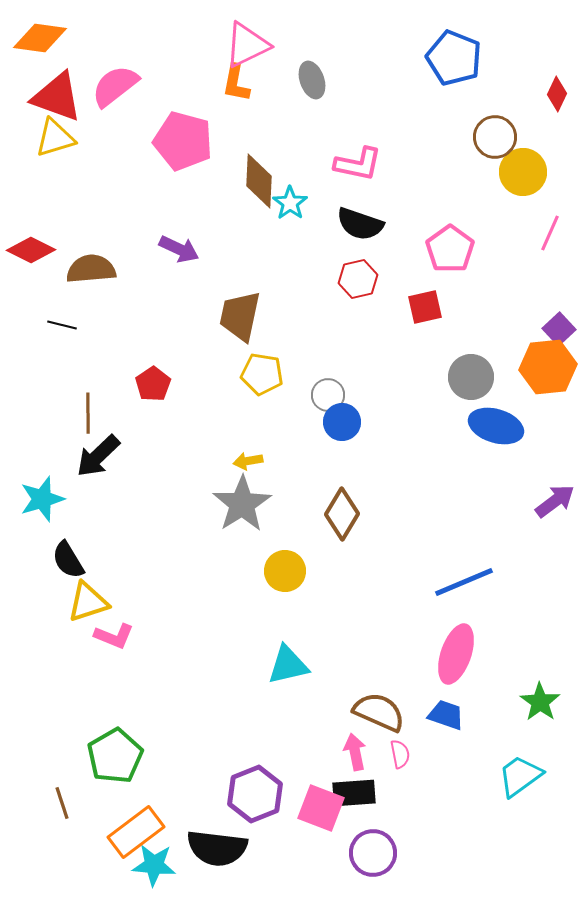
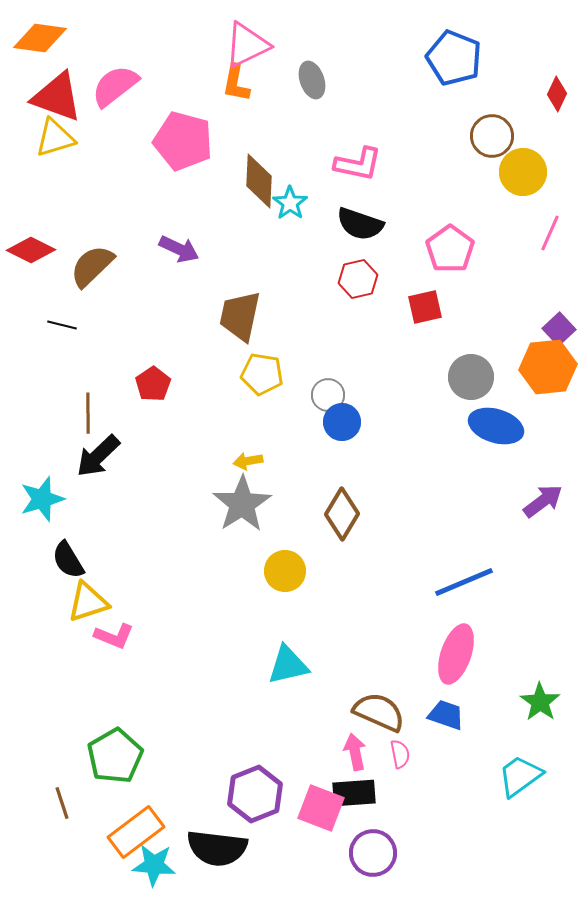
brown circle at (495, 137): moved 3 px left, 1 px up
brown semicircle at (91, 269): moved 1 px right, 3 px up; rotated 39 degrees counterclockwise
purple arrow at (555, 501): moved 12 px left
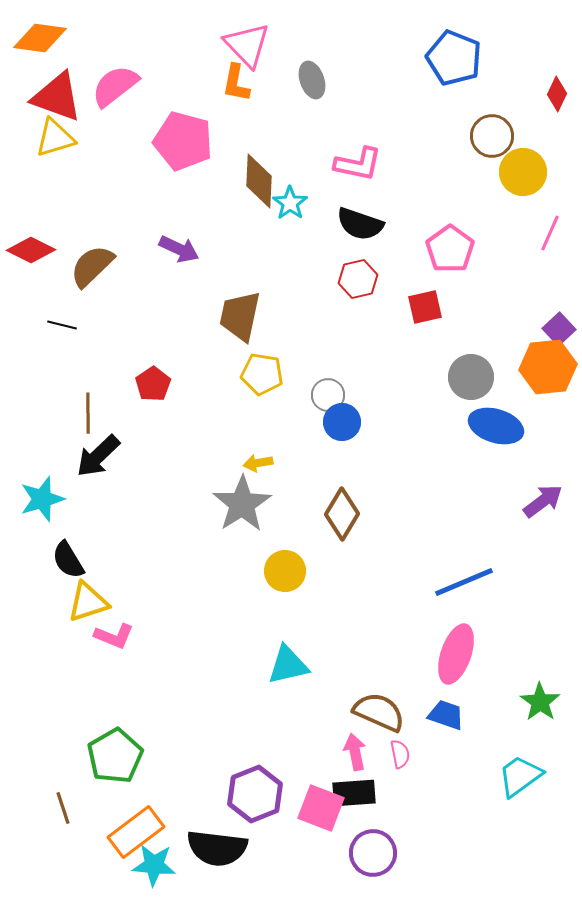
pink triangle at (247, 45): rotated 48 degrees counterclockwise
yellow arrow at (248, 461): moved 10 px right, 2 px down
brown line at (62, 803): moved 1 px right, 5 px down
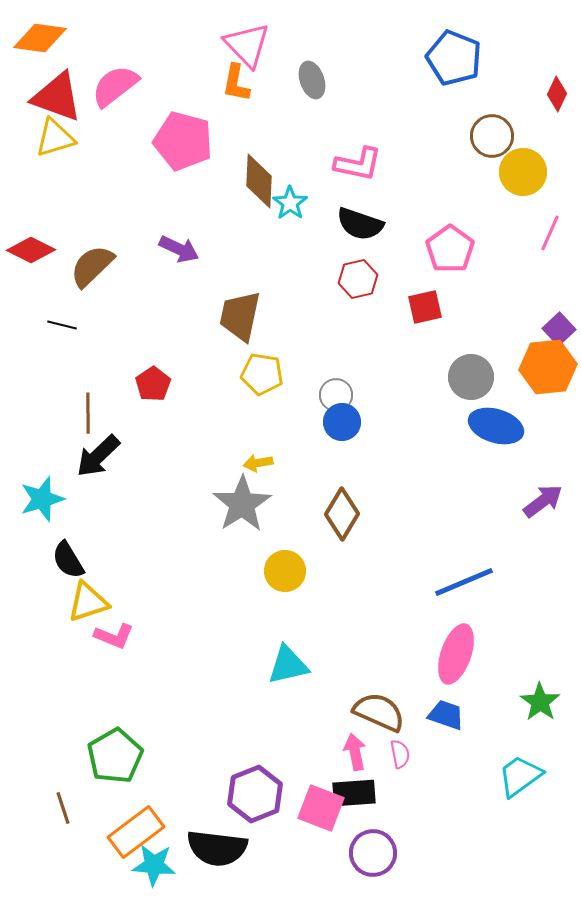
gray circle at (328, 395): moved 8 px right
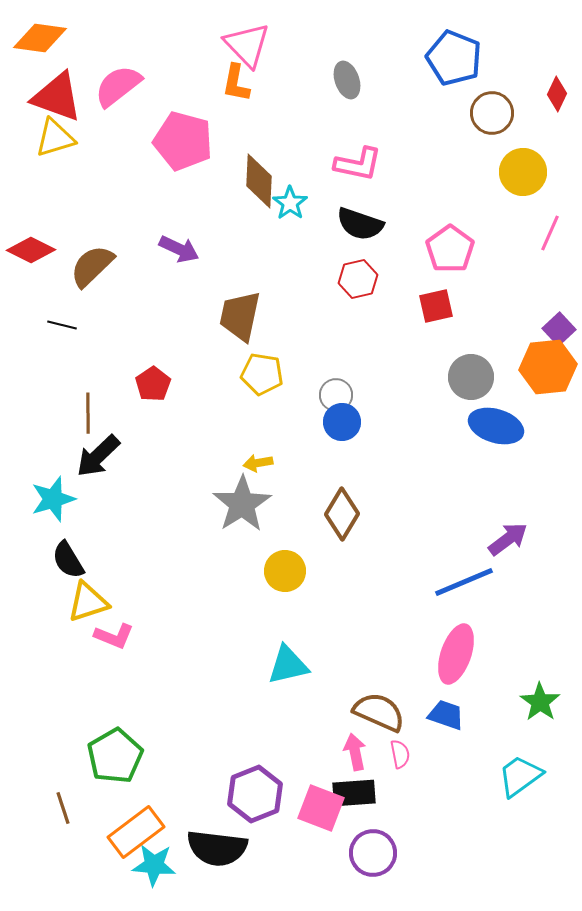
gray ellipse at (312, 80): moved 35 px right
pink semicircle at (115, 86): moved 3 px right
brown circle at (492, 136): moved 23 px up
red square at (425, 307): moved 11 px right, 1 px up
cyan star at (42, 499): moved 11 px right
purple arrow at (543, 501): moved 35 px left, 38 px down
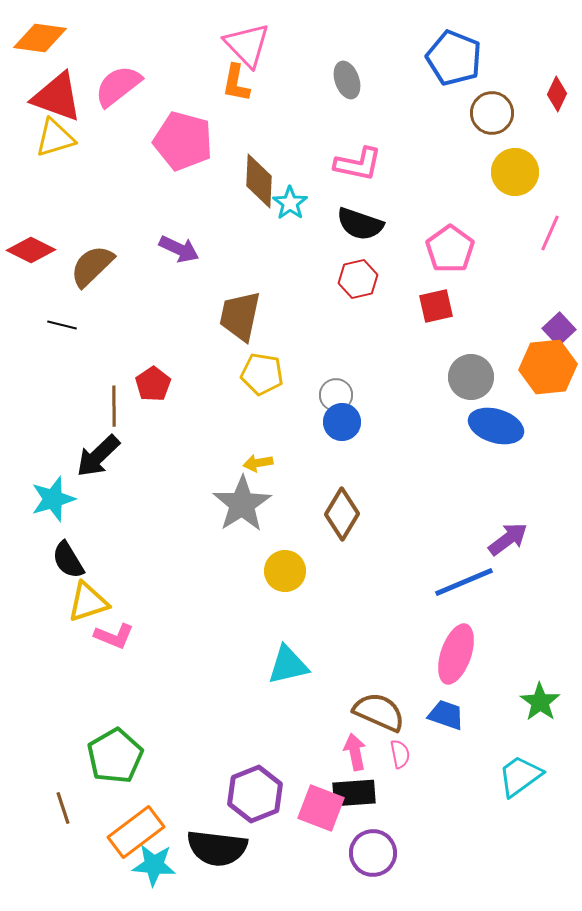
yellow circle at (523, 172): moved 8 px left
brown line at (88, 413): moved 26 px right, 7 px up
